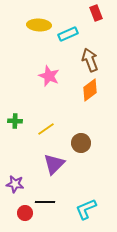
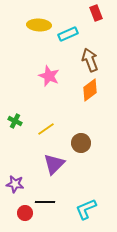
green cross: rotated 24 degrees clockwise
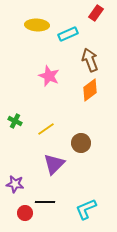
red rectangle: rotated 56 degrees clockwise
yellow ellipse: moved 2 px left
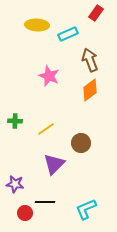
green cross: rotated 24 degrees counterclockwise
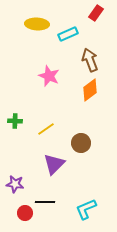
yellow ellipse: moved 1 px up
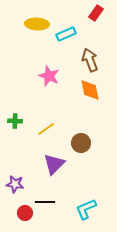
cyan rectangle: moved 2 px left
orange diamond: rotated 65 degrees counterclockwise
